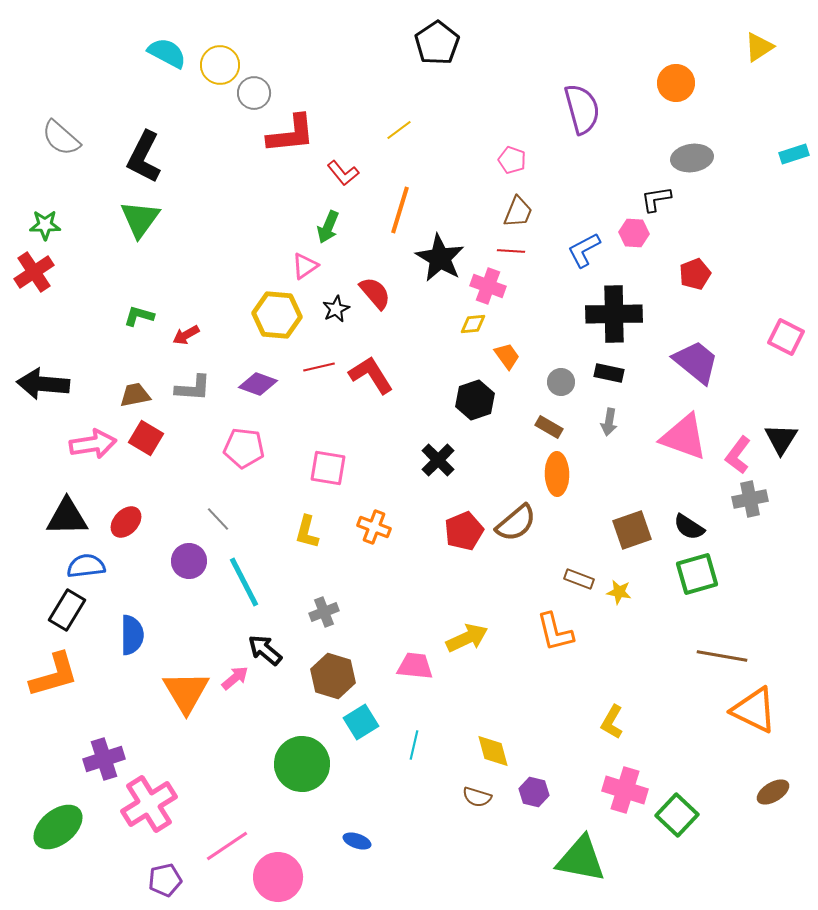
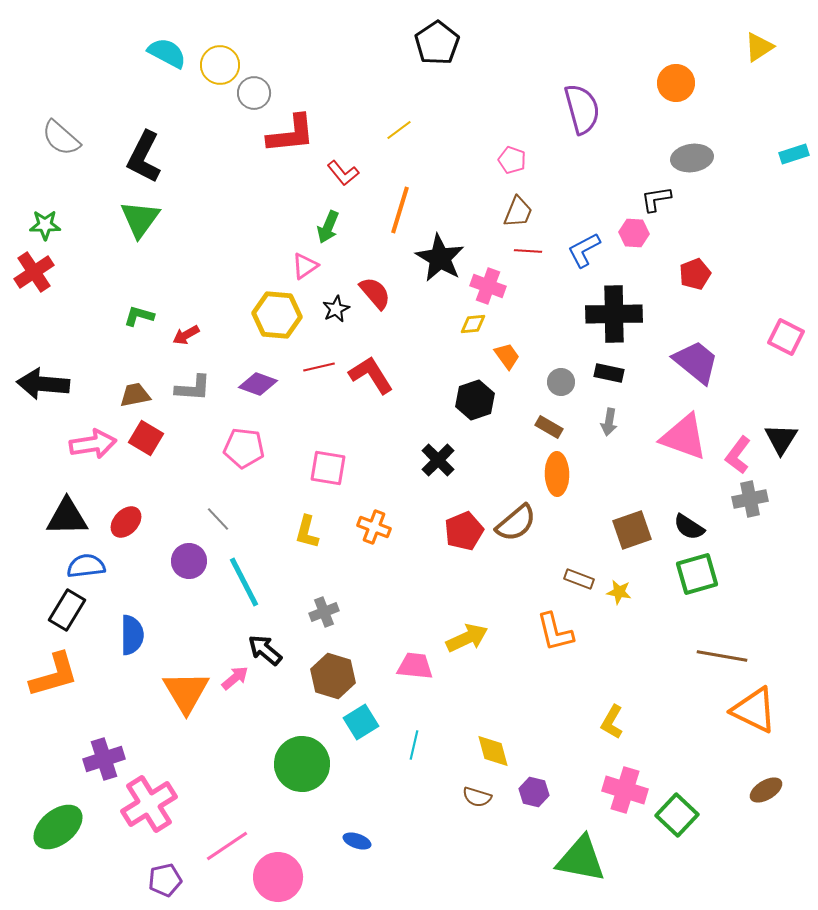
red line at (511, 251): moved 17 px right
brown ellipse at (773, 792): moved 7 px left, 2 px up
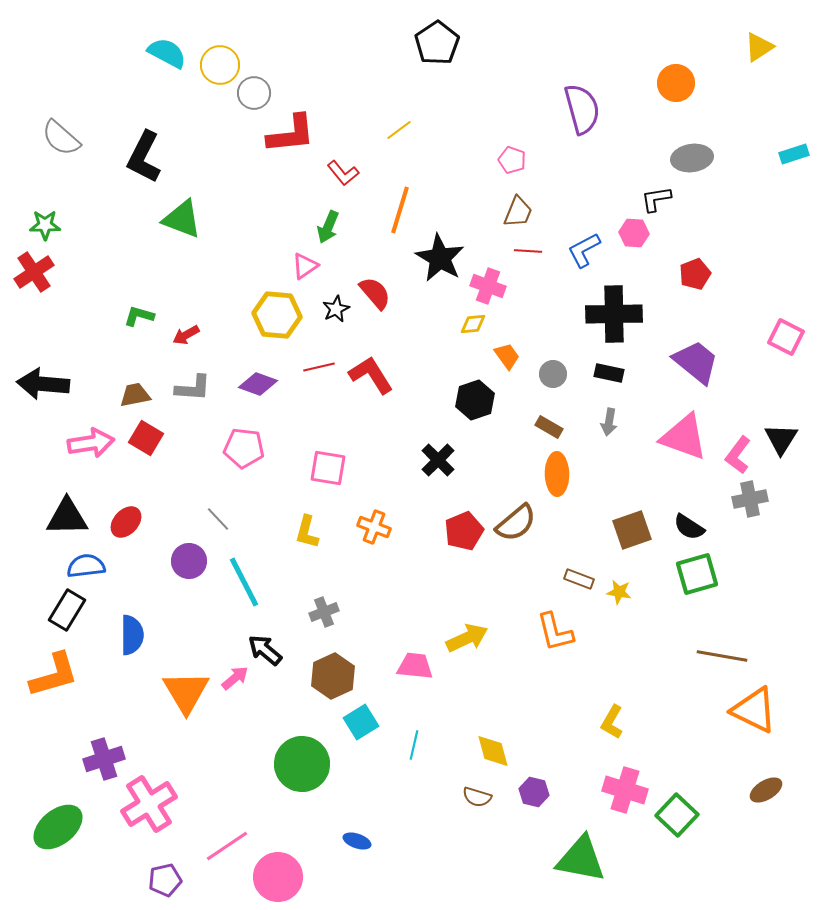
green triangle at (140, 219): moved 42 px right; rotated 45 degrees counterclockwise
gray circle at (561, 382): moved 8 px left, 8 px up
pink arrow at (93, 444): moved 2 px left, 1 px up
brown hexagon at (333, 676): rotated 18 degrees clockwise
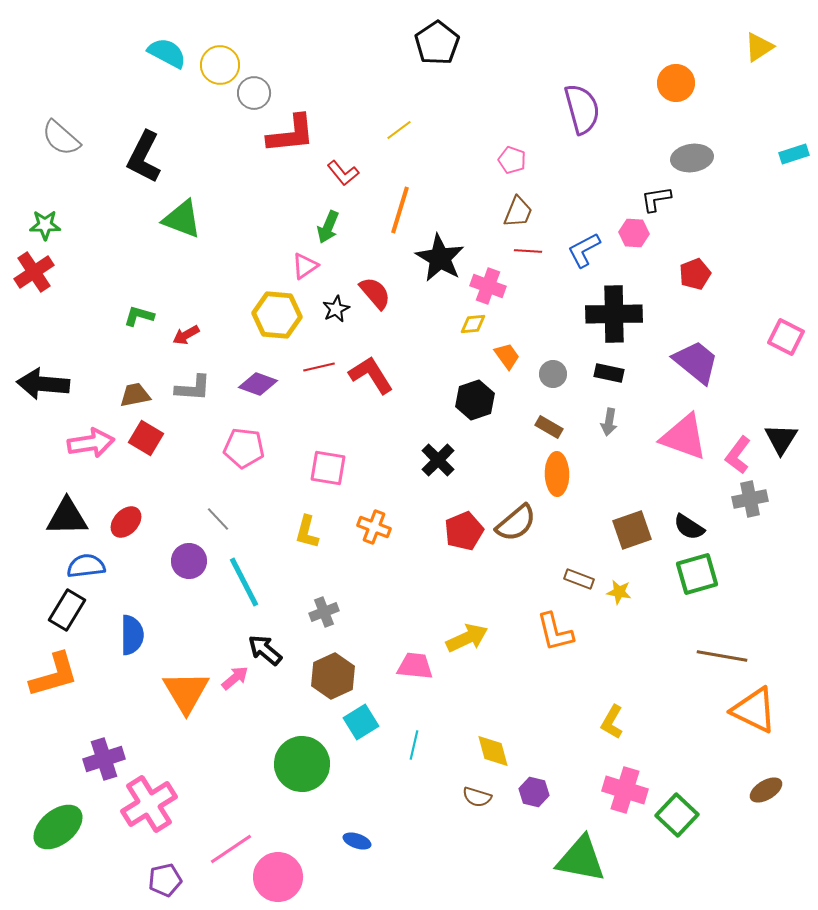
pink line at (227, 846): moved 4 px right, 3 px down
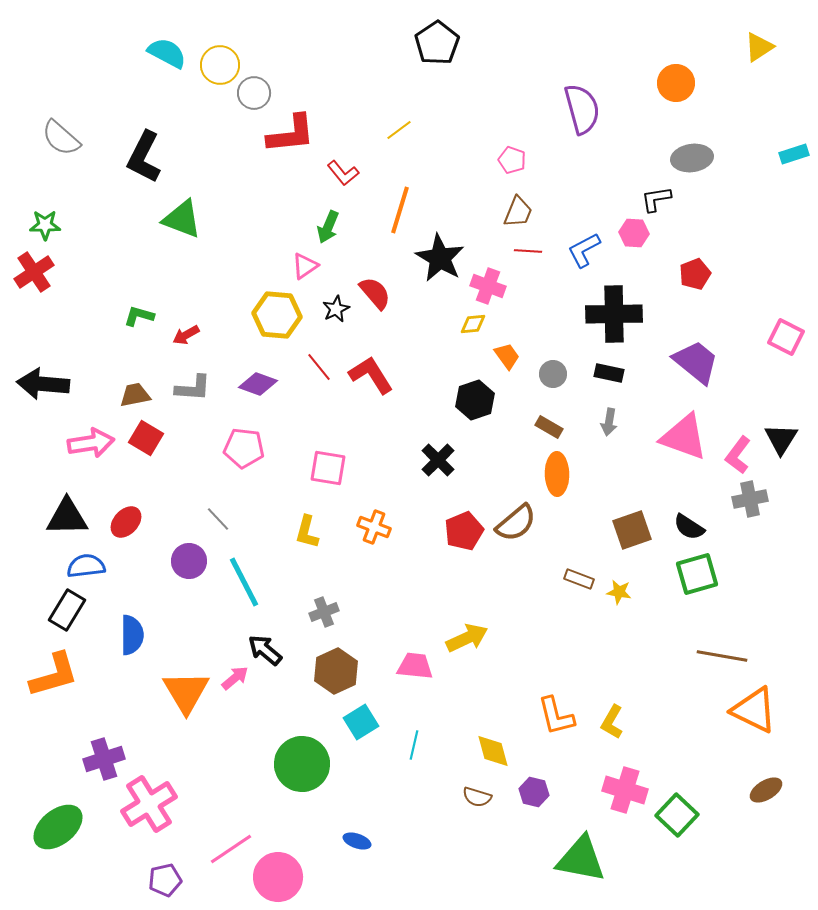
red line at (319, 367): rotated 64 degrees clockwise
orange L-shape at (555, 632): moved 1 px right, 84 px down
brown hexagon at (333, 676): moved 3 px right, 5 px up
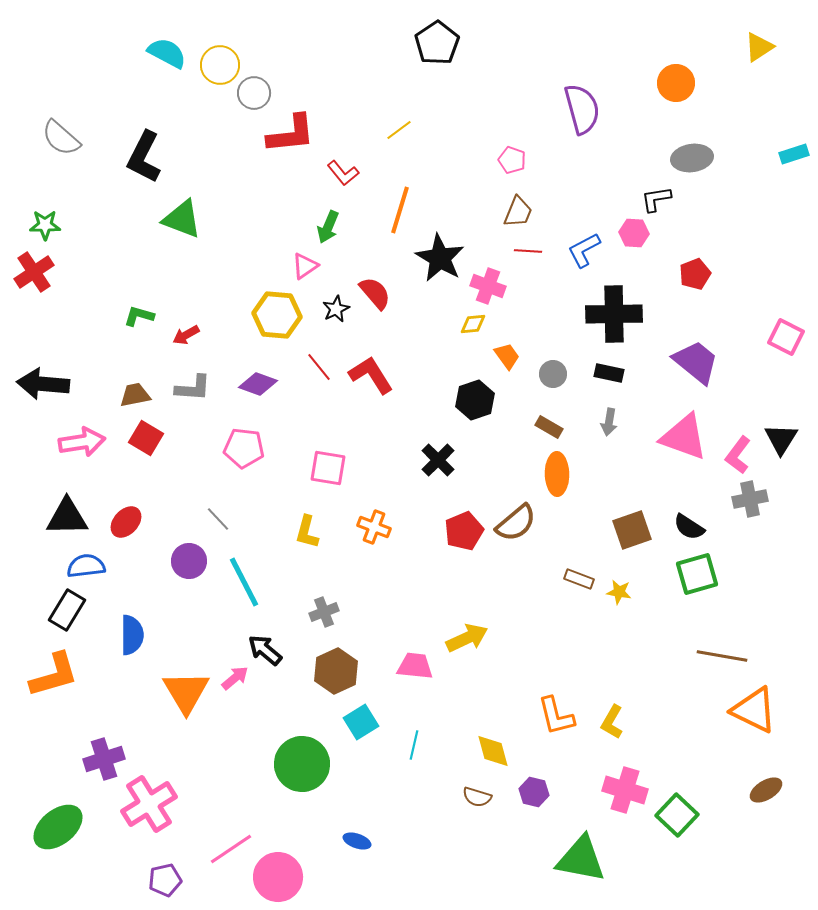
pink arrow at (91, 443): moved 9 px left, 1 px up
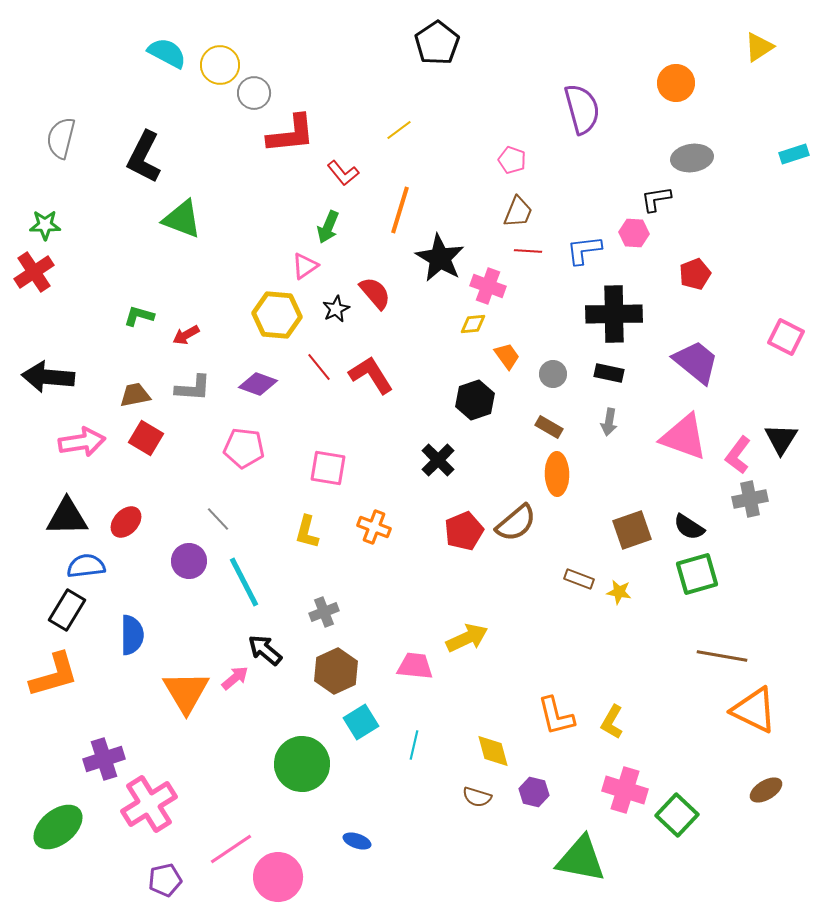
gray semicircle at (61, 138): rotated 63 degrees clockwise
blue L-shape at (584, 250): rotated 21 degrees clockwise
black arrow at (43, 384): moved 5 px right, 7 px up
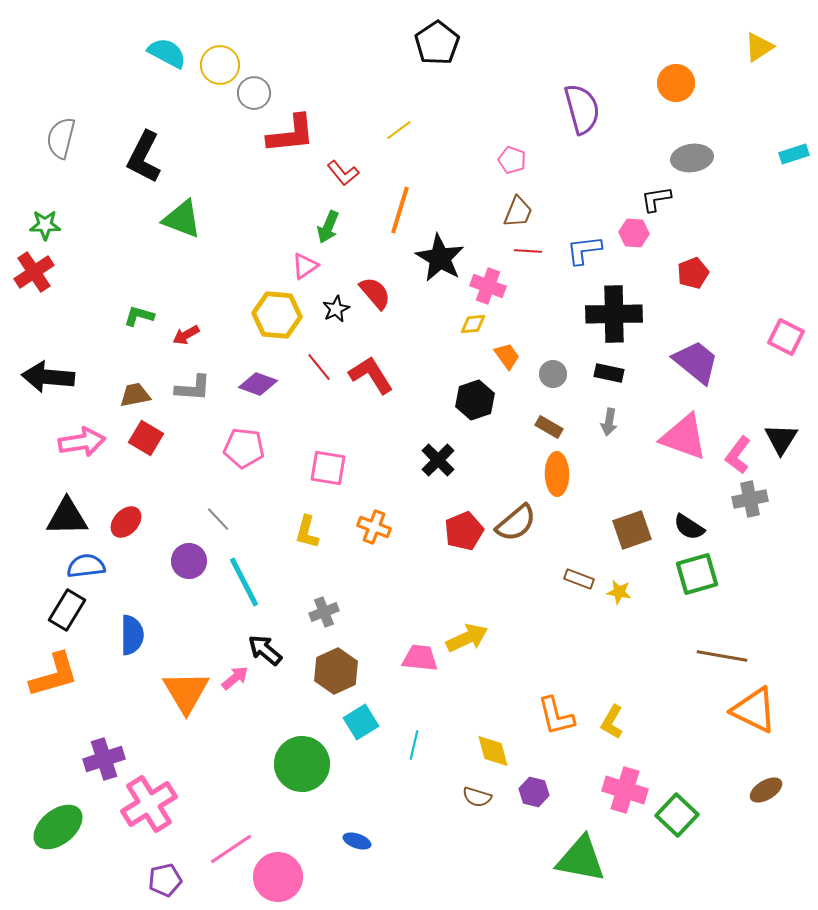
red pentagon at (695, 274): moved 2 px left, 1 px up
pink trapezoid at (415, 666): moved 5 px right, 8 px up
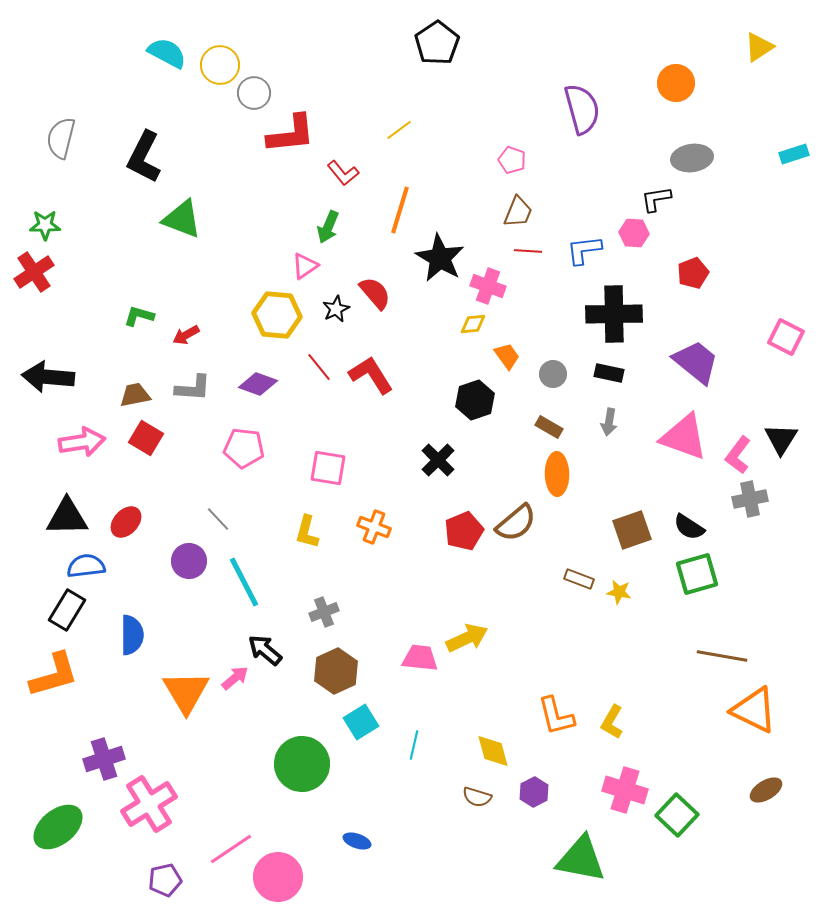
purple hexagon at (534, 792): rotated 20 degrees clockwise
